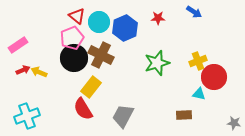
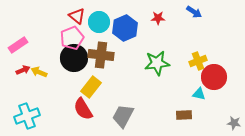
brown cross: rotated 20 degrees counterclockwise
green star: rotated 10 degrees clockwise
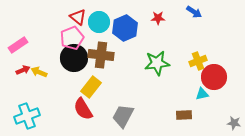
red triangle: moved 1 px right, 1 px down
cyan triangle: moved 3 px right; rotated 24 degrees counterclockwise
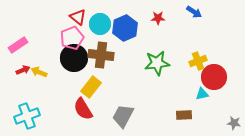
cyan circle: moved 1 px right, 2 px down
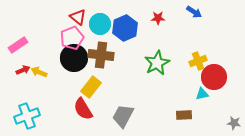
green star: rotated 20 degrees counterclockwise
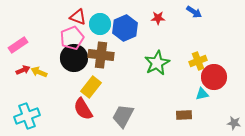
red triangle: rotated 18 degrees counterclockwise
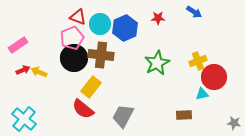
red semicircle: rotated 20 degrees counterclockwise
cyan cross: moved 3 px left, 3 px down; rotated 30 degrees counterclockwise
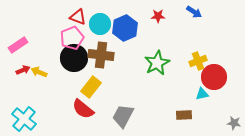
red star: moved 2 px up
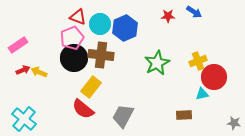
red star: moved 10 px right
